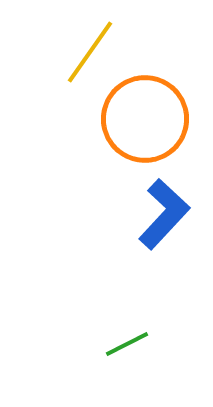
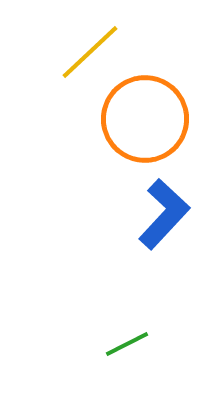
yellow line: rotated 12 degrees clockwise
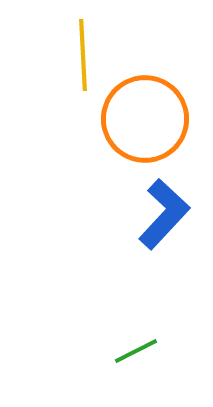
yellow line: moved 7 px left, 3 px down; rotated 50 degrees counterclockwise
green line: moved 9 px right, 7 px down
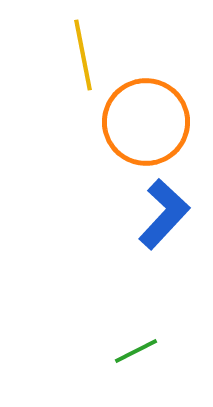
yellow line: rotated 8 degrees counterclockwise
orange circle: moved 1 px right, 3 px down
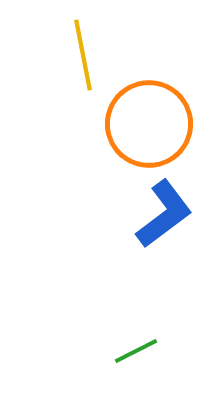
orange circle: moved 3 px right, 2 px down
blue L-shape: rotated 10 degrees clockwise
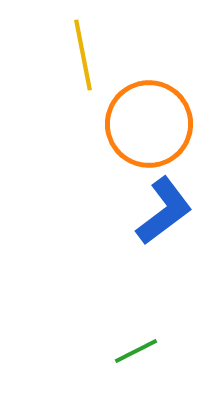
blue L-shape: moved 3 px up
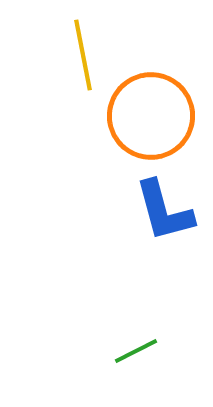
orange circle: moved 2 px right, 8 px up
blue L-shape: rotated 112 degrees clockwise
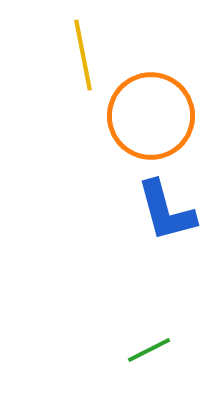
blue L-shape: moved 2 px right
green line: moved 13 px right, 1 px up
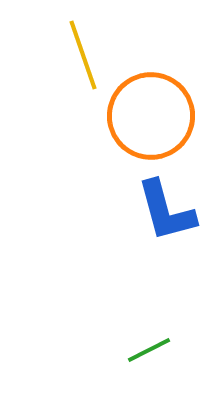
yellow line: rotated 8 degrees counterclockwise
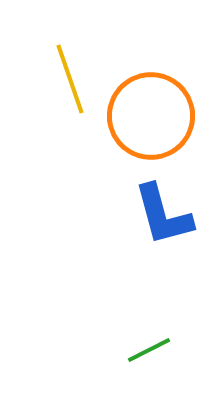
yellow line: moved 13 px left, 24 px down
blue L-shape: moved 3 px left, 4 px down
